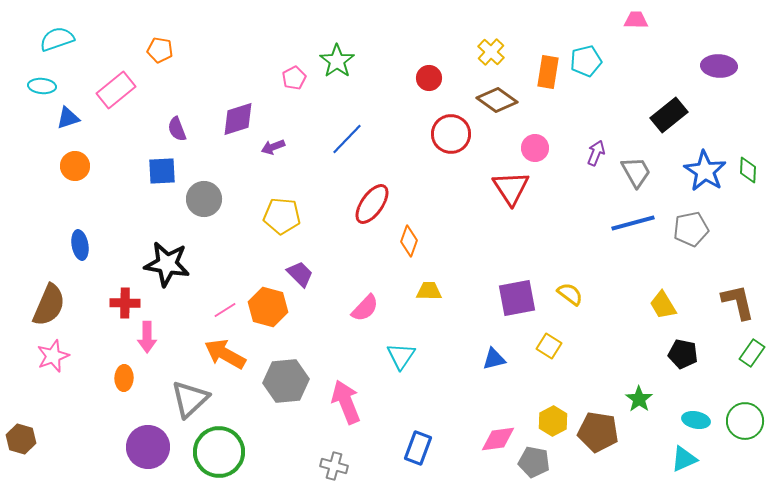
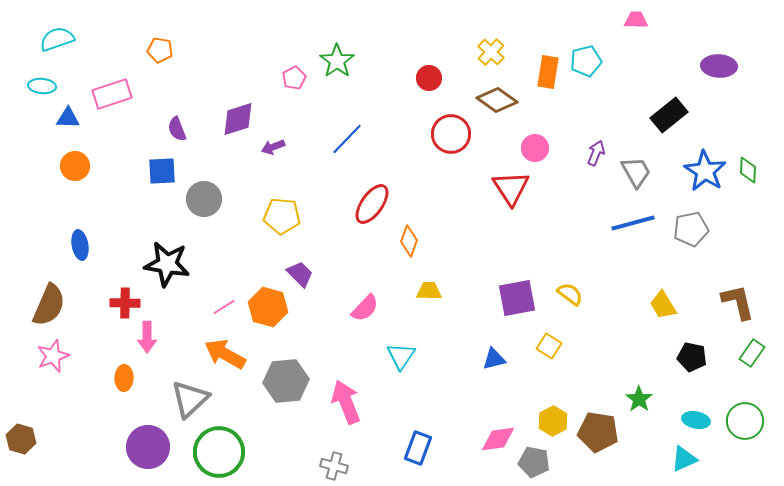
pink rectangle at (116, 90): moved 4 px left, 4 px down; rotated 21 degrees clockwise
blue triangle at (68, 118): rotated 20 degrees clockwise
pink line at (225, 310): moved 1 px left, 3 px up
black pentagon at (683, 354): moved 9 px right, 3 px down
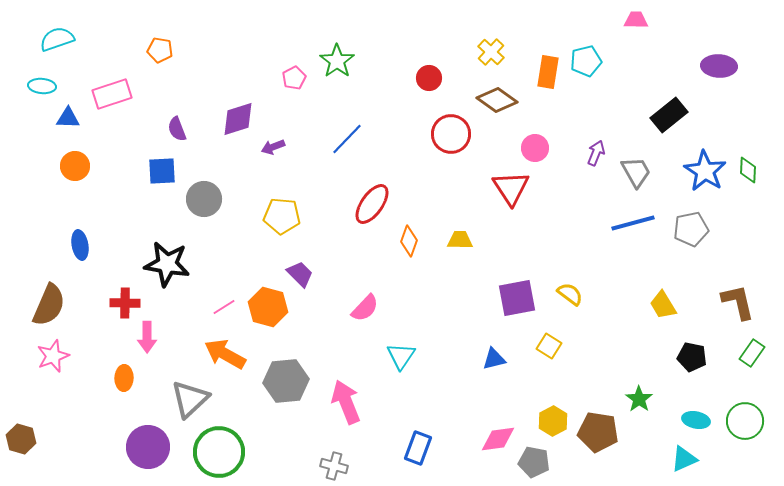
yellow trapezoid at (429, 291): moved 31 px right, 51 px up
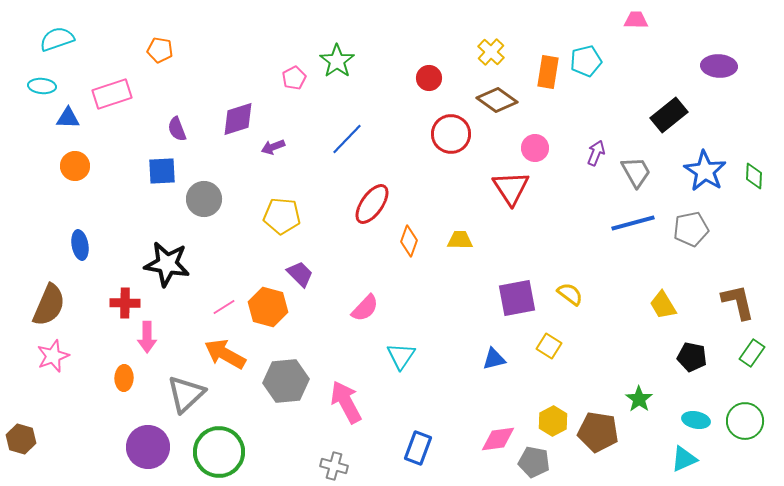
green diamond at (748, 170): moved 6 px right, 6 px down
gray triangle at (190, 399): moved 4 px left, 5 px up
pink arrow at (346, 402): rotated 6 degrees counterclockwise
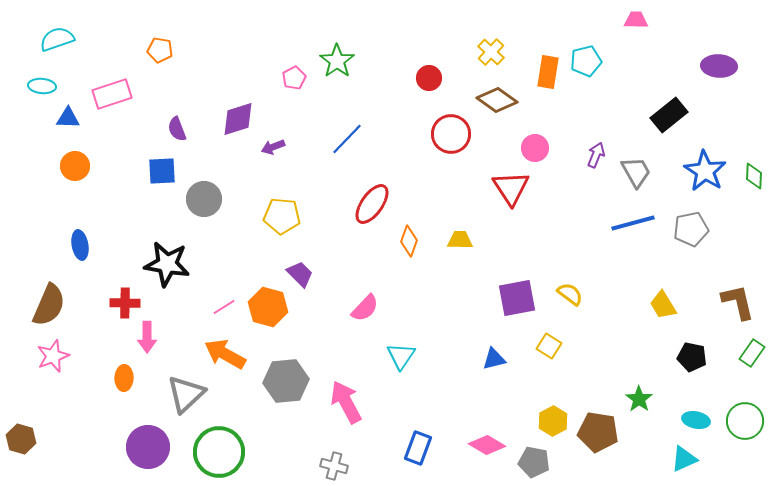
purple arrow at (596, 153): moved 2 px down
pink diamond at (498, 439): moved 11 px left, 6 px down; rotated 39 degrees clockwise
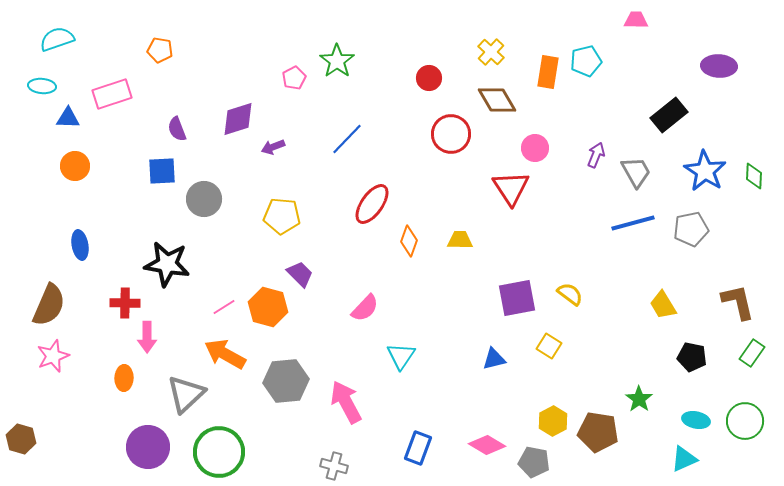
brown diamond at (497, 100): rotated 24 degrees clockwise
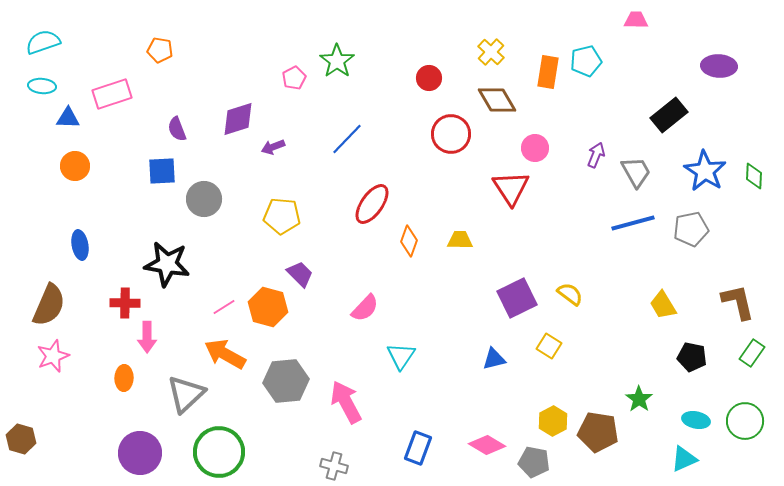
cyan semicircle at (57, 39): moved 14 px left, 3 px down
purple square at (517, 298): rotated 15 degrees counterclockwise
purple circle at (148, 447): moved 8 px left, 6 px down
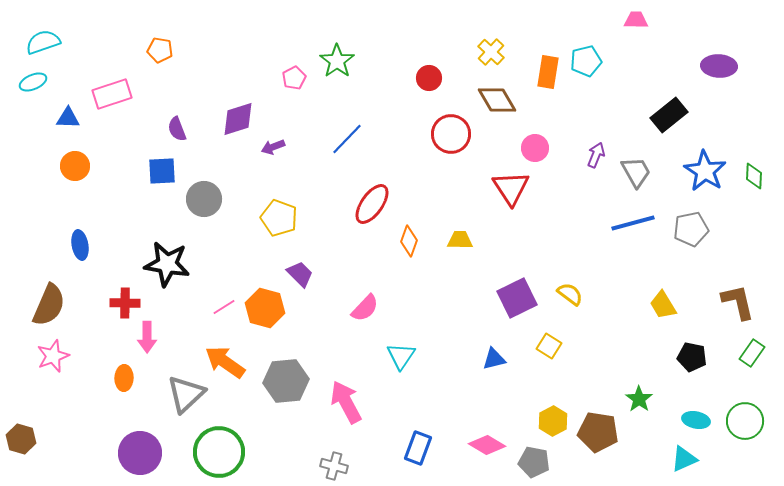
cyan ellipse at (42, 86): moved 9 px left, 4 px up; rotated 28 degrees counterclockwise
yellow pentagon at (282, 216): moved 3 px left, 2 px down; rotated 15 degrees clockwise
orange hexagon at (268, 307): moved 3 px left, 1 px down
orange arrow at (225, 354): moved 8 px down; rotated 6 degrees clockwise
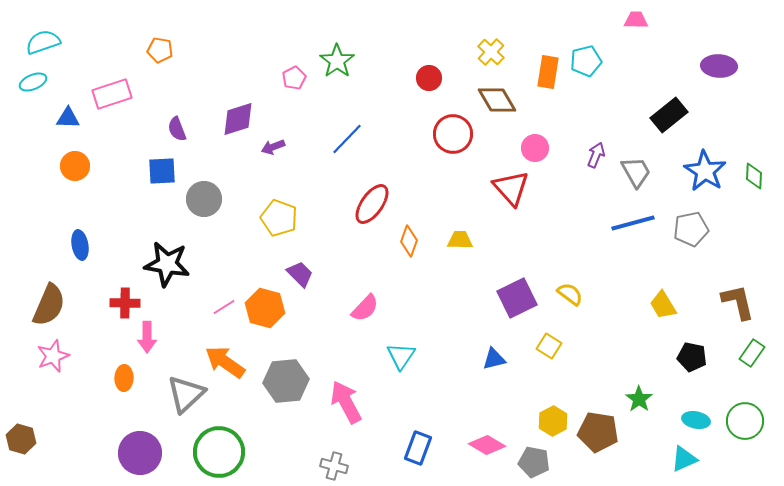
red circle at (451, 134): moved 2 px right
red triangle at (511, 188): rotated 9 degrees counterclockwise
